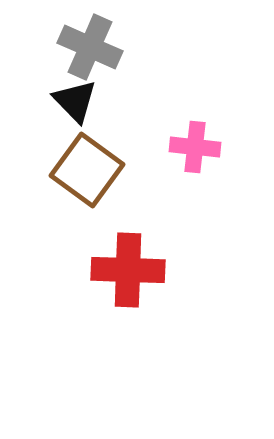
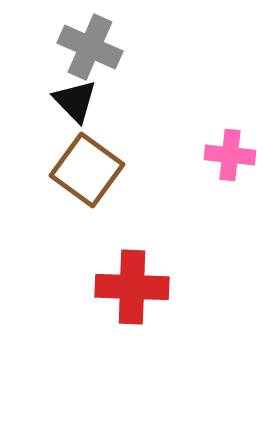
pink cross: moved 35 px right, 8 px down
red cross: moved 4 px right, 17 px down
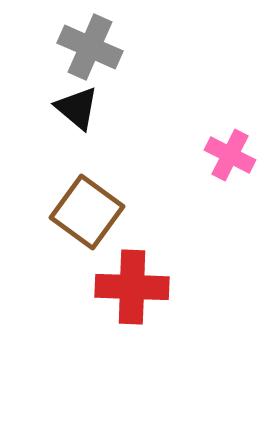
black triangle: moved 2 px right, 7 px down; rotated 6 degrees counterclockwise
pink cross: rotated 21 degrees clockwise
brown square: moved 42 px down
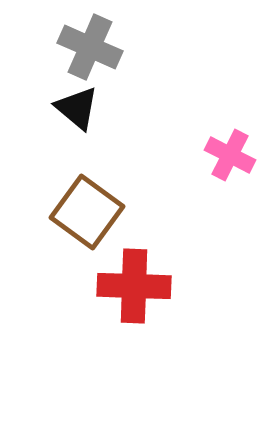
red cross: moved 2 px right, 1 px up
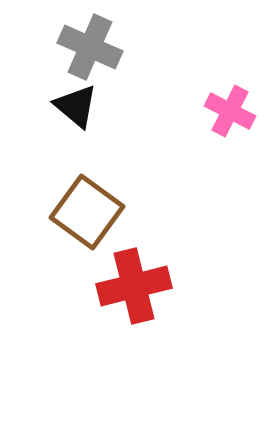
black triangle: moved 1 px left, 2 px up
pink cross: moved 44 px up
red cross: rotated 16 degrees counterclockwise
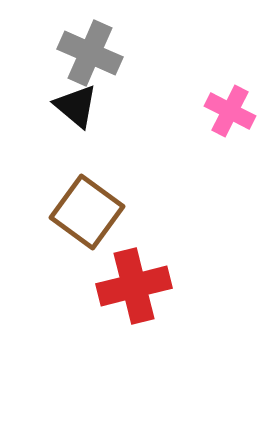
gray cross: moved 6 px down
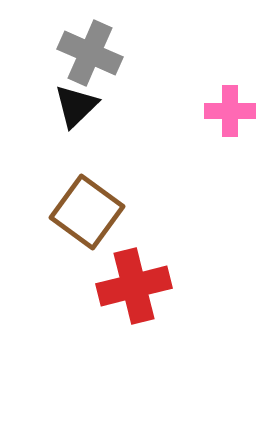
black triangle: rotated 36 degrees clockwise
pink cross: rotated 27 degrees counterclockwise
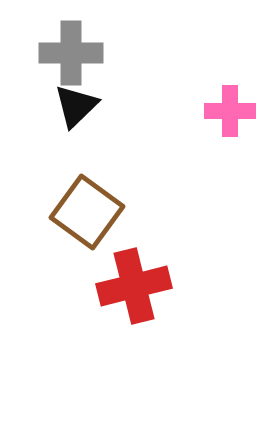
gray cross: moved 19 px left; rotated 24 degrees counterclockwise
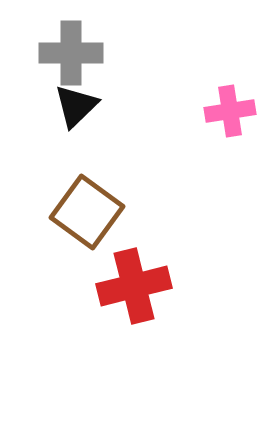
pink cross: rotated 9 degrees counterclockwise
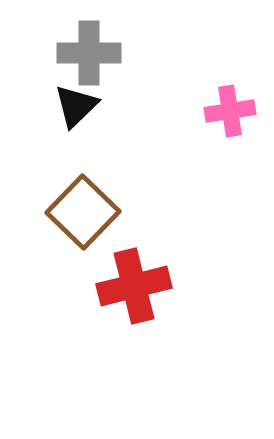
gray cross: moved 18 px right
brown square: moved 4 px left; rotated 8 degrees clockwise
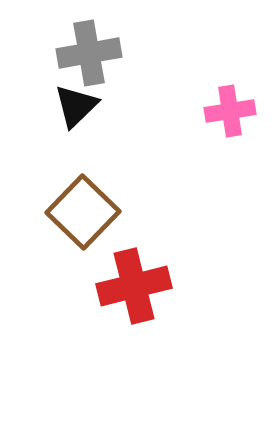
gray cross: rotated 10 degrees counterclockwise
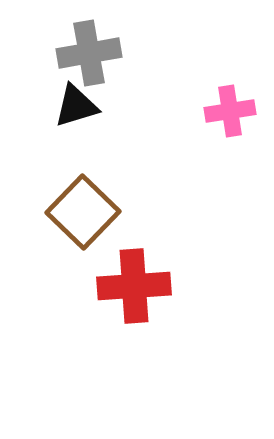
black triangle: rotated 27 degrees clockwise
red cross: rotated 10 degrees clockwise
